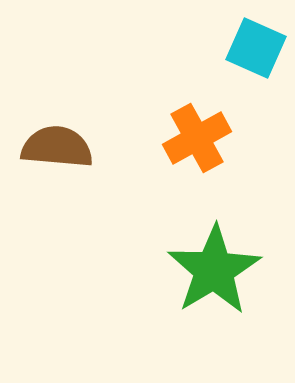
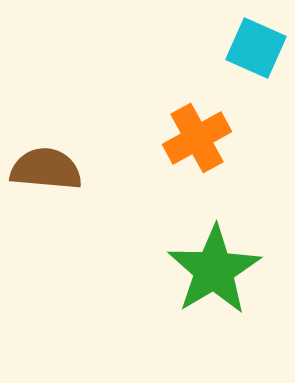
brown semicircle: moved 11 px left, 22 px down
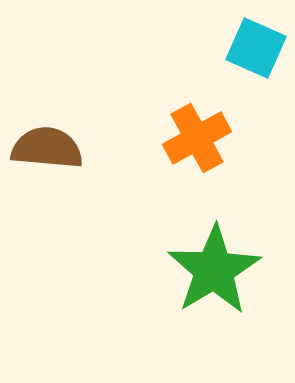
brown semicircle: moved 1 px right, 21 px up
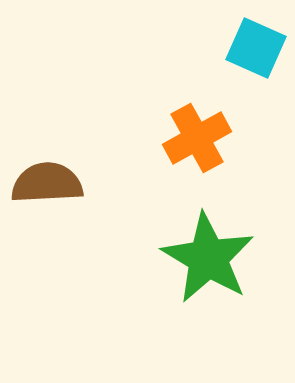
brown semicircle: moved 35 px down; rotated 8 degrees counterclockwise
green star: moved 6 px left, 12 px up; rotated 10 degrees counterclockwise
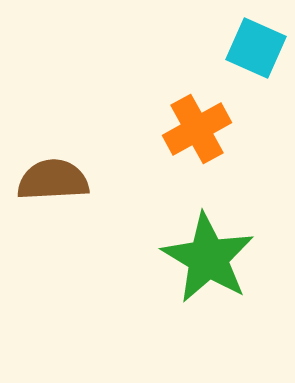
orange cross: moved 9 px up
brown semicircle: moved 6 px right, 3 px up
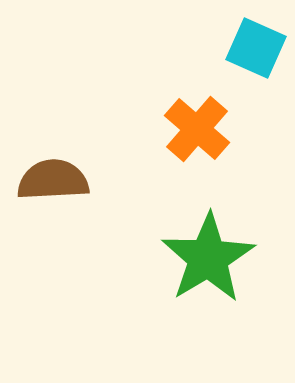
orange cross: rotated 20 degrees counterclockwise
green star: rotated 10 degrees clockwise
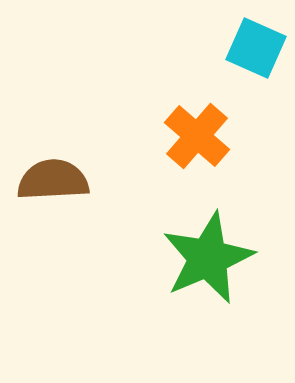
orange cross: moved 7 px down
green star: rotated 8 degrees clockwise
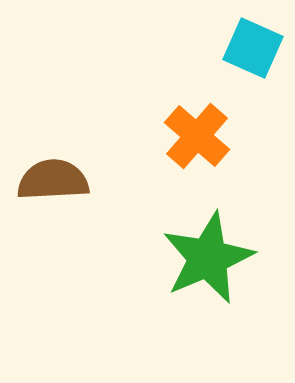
cyan square: moved 3 px left
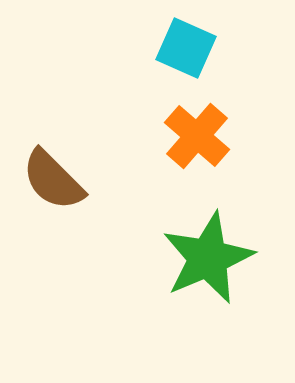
cyan square: moved 67 px left
brown semicircle: rotated 132 degrees counterclockwise
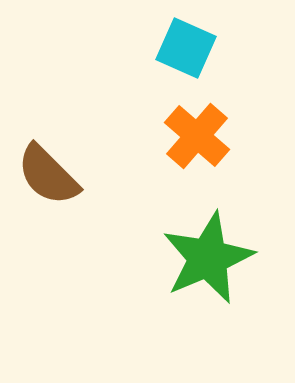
brown semicircle: moved 5 px left, 5 px up
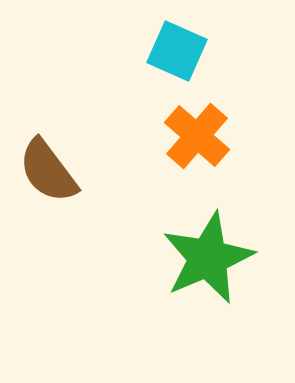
cyan square: moved 9 px left, 3 px down
brown semicircle: moved 4 px up; rotated 8 degrees clockwise
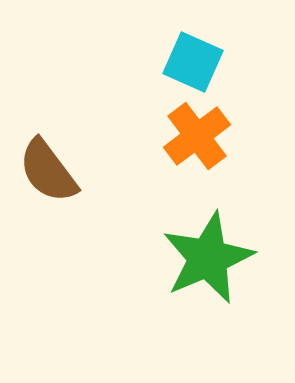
cyan square: moved 16 px right, 11 px down
orange cross: rotated 12 degrees clockwise
